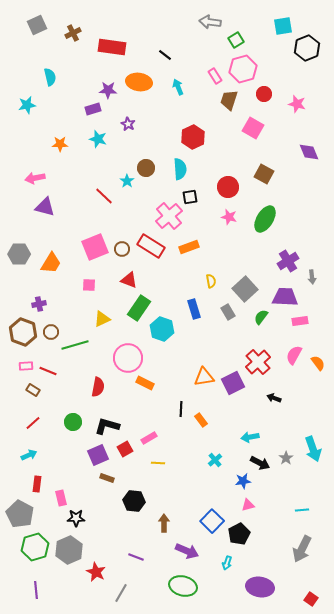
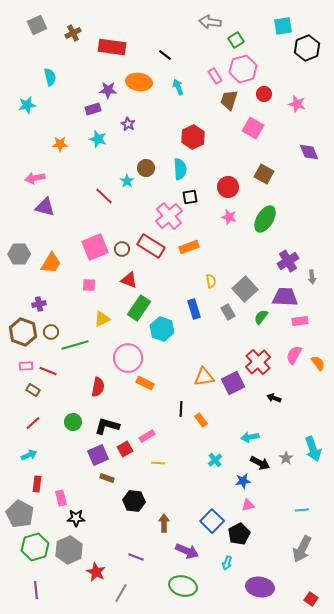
pink rectangle at (149, 438): moved 2 px left, 2 px up
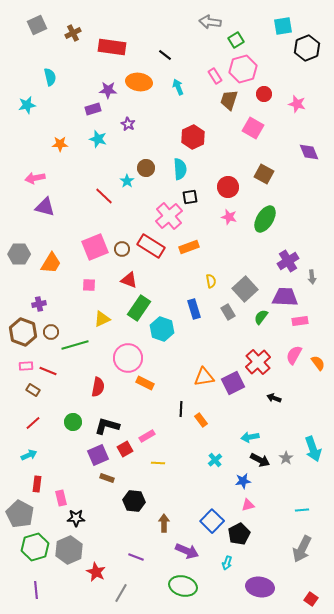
black arrow at (260, 463): moved 3 px up
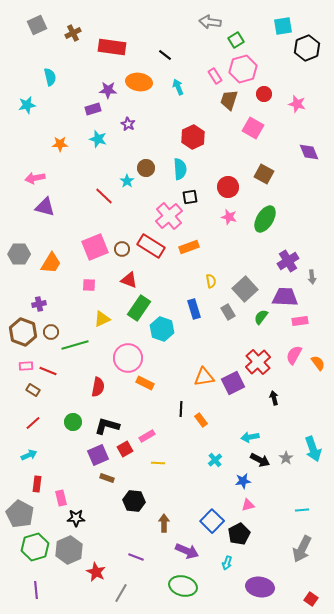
black arrow at (274, 398): rotated 56 degrees clockwise
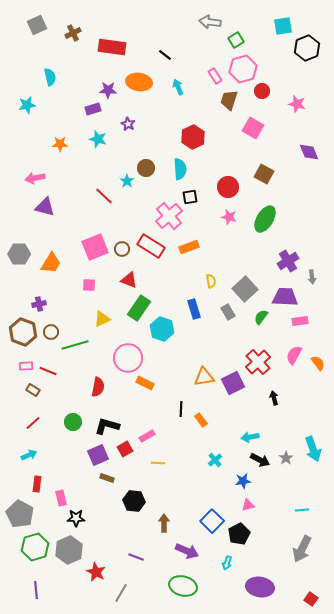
red circle at (264, 94): moved 2 px left, 3 px up
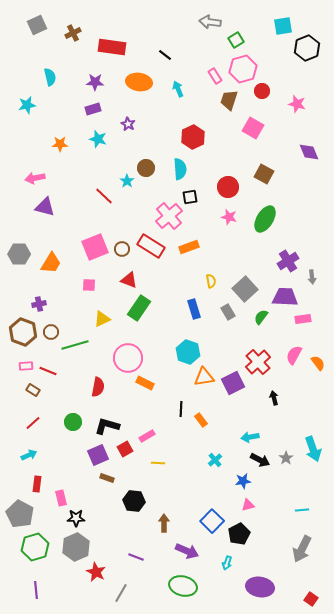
cyan arrow at (178, 87): moved 2 px down
purple star at (108, 90): moved 13 px left, 8 px up
pink rectangle at (300, 321): moved 3 px right, 2 px up
cyan hexagon at (162, 329): moved 26 px right, 23 px down
gray hexagon at (69, 550): moved 7 px right, 3 px up
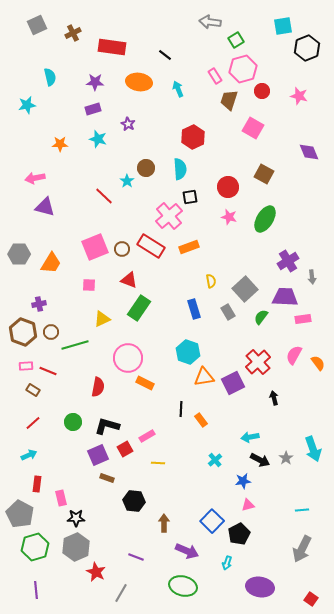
pink star at (297, 104): moved 2 px right, 8 px up
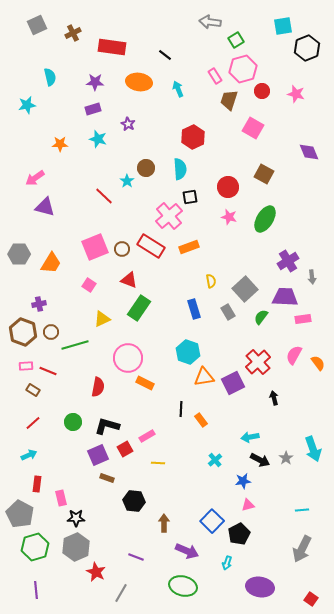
pink star at (299, 96): moved 3 px left, 2 px up
pink arrow at (35, 178): rotated 24 degrees counterclockwise
pink square at (89, 285): rotated 32 degrees clockwise
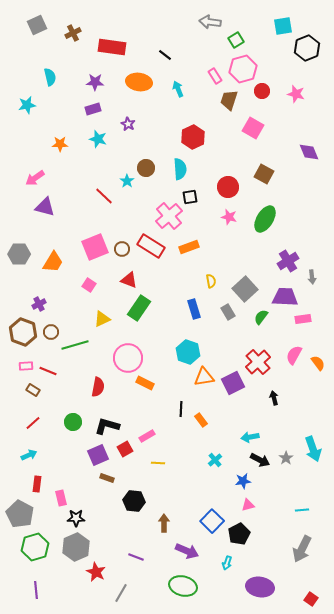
orange trapezoid at (51, 263): moved 2 px right, 1 px up
purple cross at (39, 304): rotated 16 degrees counterclockwise
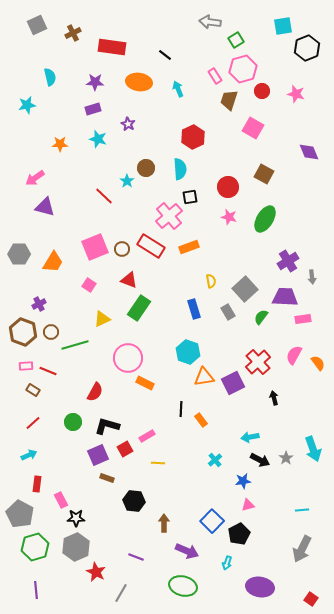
red semicircle at (98, 387): moved 3 px left, 5 px down; rotated 18 degrees clockwise
pink rectangle at (61, 498): moved 2 px down; rotated 14 degrees counterclockwise
